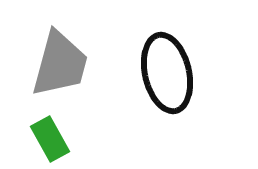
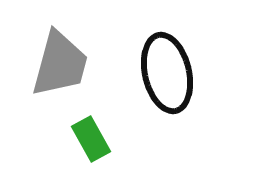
green rectangle: moved 41 px right
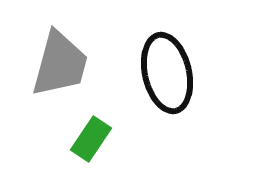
green rectangle: rotated 63 degrees clockwise
